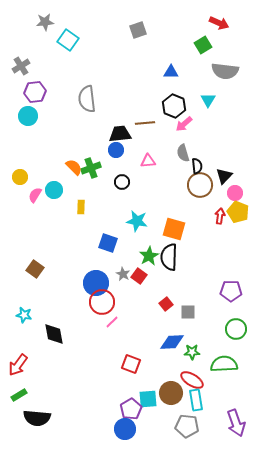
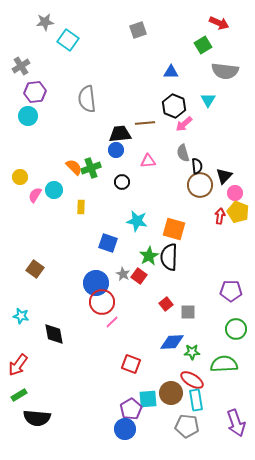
cyan star at (24, 315): moved 3 px left, 1 px down
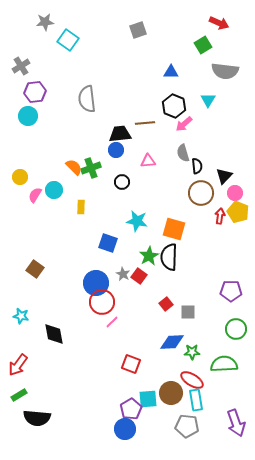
brown circle at (200, 185): moved 1 px right, 8 px down
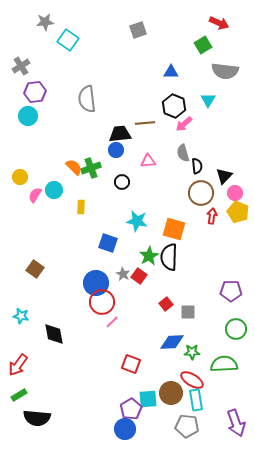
red arrow at (220, 216): moved 8 px left
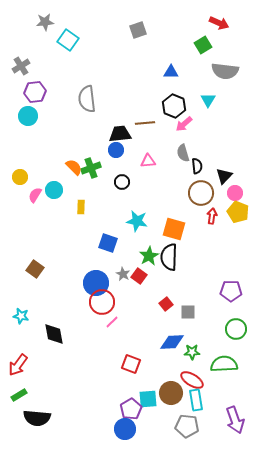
purple arrow at (236, 423): moved 1 px left, 3 px up
